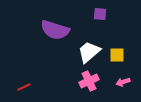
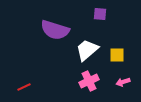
white trapezoid: moved 2 px left, 2 px up
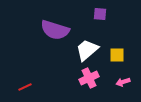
pink cross: moved 3 px up
red line: moved 1 px right
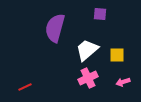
purple semicircle: moved 2 px up; rotated 88 degrees clockwise
pink cross: moved 1 px left
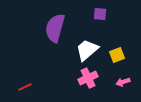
yellow square: rotated 21 degrees counterclockwise
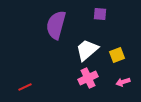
purple semicircle: moved 1 px right, 3 px up
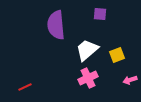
purple semicircle: rotated 20 degrees counterclockwise
pink arrow: moved 7 px right, 2 px up
